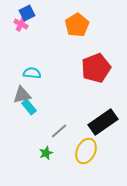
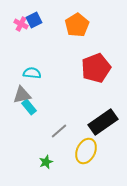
blue square: moved 7 px right, 7 px down
green star: moved 9 px down
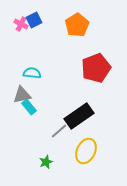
black rectangle: moved 24 px left, 6 px up
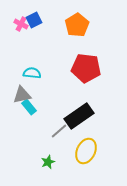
red pentagon: moved 10 px left; rotated 28 degrees clockwise
green star: moved 2 px right
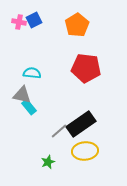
pink cross: moved 2 px left, 2 px up; rotated 16 degrees counterclockwise
gray triangle: rotated 24 degrees clockwise
black rectangle: moved 2 px right, 8 px down
yellow ellipse: moved 1 px left; rotated 60 degrees clockwise
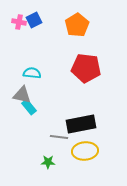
black rectangle: rotated 24 degrees clockwise
gray line: moved 6 px down; rotated 48 degrees clockwise
green star: rotated 24 degrees clockwise
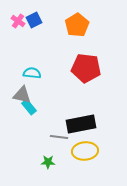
pink cross: moved 1 px left, 1 px up; rotated 24 degrees clockwise
